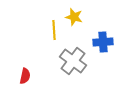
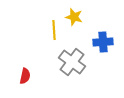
gray cross: moved 1 px left, 1 px down
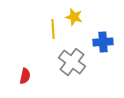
yellow line: moved 1 px left, 1 px up
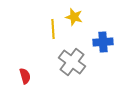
red semicircle: rotated 28 degrees counterclockwise
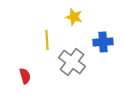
yellow line: moved 6 px left, 11 px down
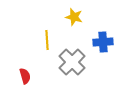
gray cross: rotated 8 degrees clockwise
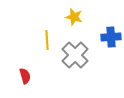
blue cross: moved 8 px right, 5 px up
gray cross: moved 3 px right, 7 px up
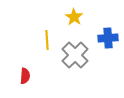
yellow star: rotated 18 degrees clockwise
blue cross: moved 3 px left, 1 px down
red semicircle: rotated 21 degrees clockwise
